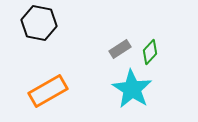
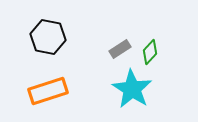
black hexagon: moved 9 px right, 14 px down
orange rectangle: rotated 12 degrees clockwise
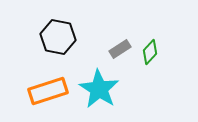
black hexagon: moved 10 px right
cyan star: moved 33 px left
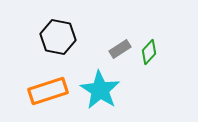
green diamond: moved 1 px left
cyan star: moved 1 px right, 1 px down
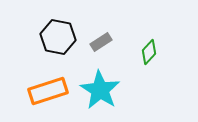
gray rectangle: moved 19 px left, 7 px up
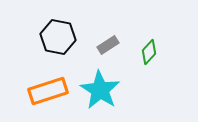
gray rectangle: moved 7 px right, 3 px down
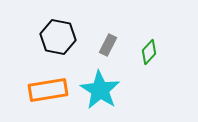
gray rectangle: rotated 30 degrees counterclockwise
orange rectangle: moved 1 px up; rotated 9 degrees clockwise
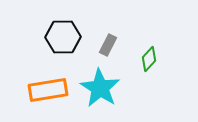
black hexagon: moved 5 px right; rotated 12 degrees counterclockwise
green diamond: moved 7 px down
cyan star: moved 2 px up
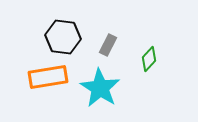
black hexagon: rotated 8 degrees clockwise
orange rectangle: moved 13 px up
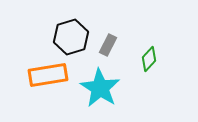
black hexagon: moved 8 px right; rotated 24 degrees counterclockwise
orange rectangle: moved 2 px up
